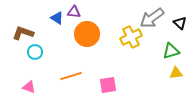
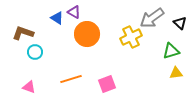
purple triangle: rotated 24 degrees clockwise
orange line: moved 3 px down
pink square: moved 1 px left, 1 px up; rotated 12 degrees counterclockwise
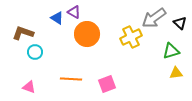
gray arrow: moved 2 px right
orange line: rotated 20 degrees clockwise
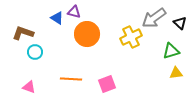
purple triangle: rotated 16 degrees counterclockwise
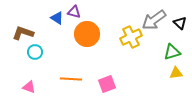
gray arrow: moved 2 px down
green triangle: moved 1 px right, 1 px down
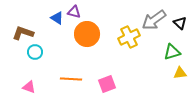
yellow cross: moved 2 px left
yellow triangle: moved 4 px right
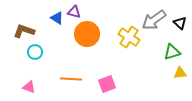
brown L-shape: moved 1 px right, 2 px up
yellow cross: rotated 30 degrees counterclockwise
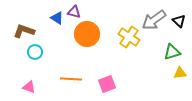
black triangle: moved 1 px left, 2 px up
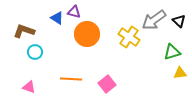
pink square: rotated 18 degrees counterclockwise
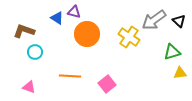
orange line: moved 1 px left, 3 px up
